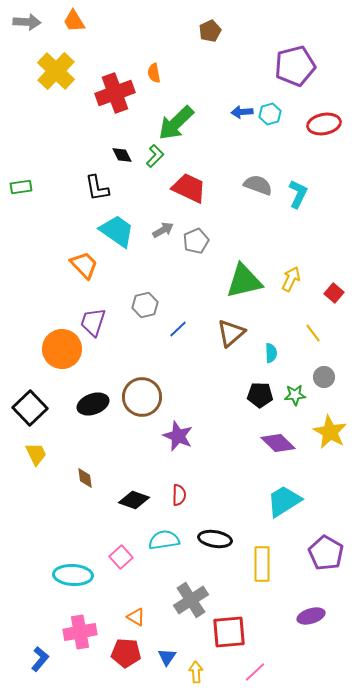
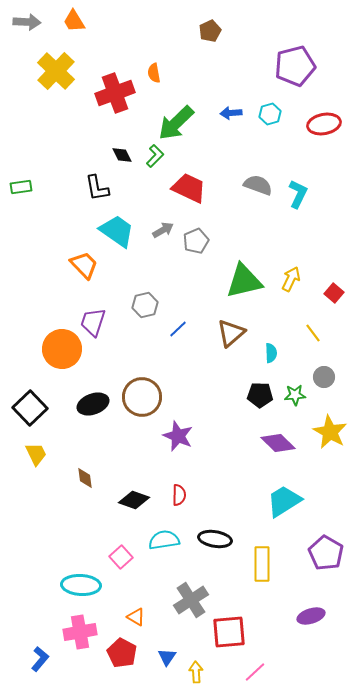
blue arrow at (242, 112): moved 11 px left, 1 px down
cyan ellipse at (73, 575): moved 8 px right, 10 px down
red pentagon at (126, 653): moved 4 px left; rotated 24 degrees clockwise
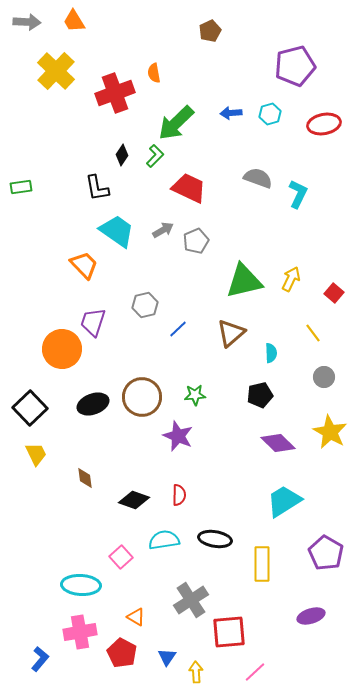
black diamond at (122, 155): rotated 60 degrees clockwise
gray semicircle at (258, 185): moved 7 px up
black pentagon at (260, 395): rotated 15 degrees counterclockwise
green star at (295, 395): moved 100 px left
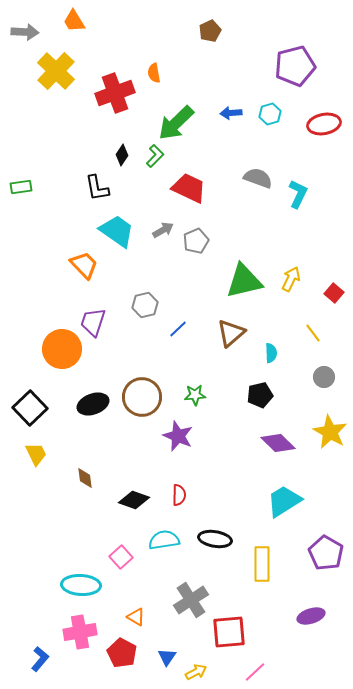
gray arrow at (27, 22): moved 2 px left, 10 px down
yellow arrow at (196, 672): rotated 65 degrees clockwise
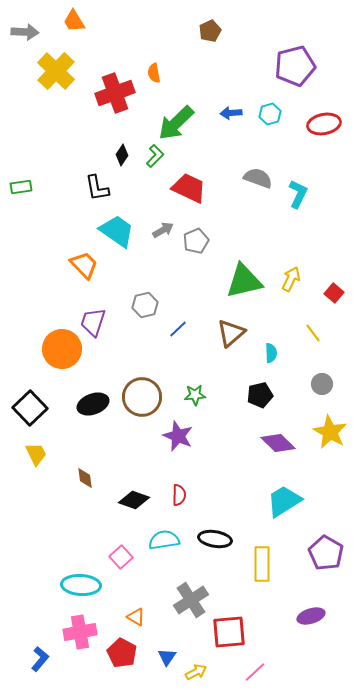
gray circle at (324, 377): moved 2 px left, 7 px down
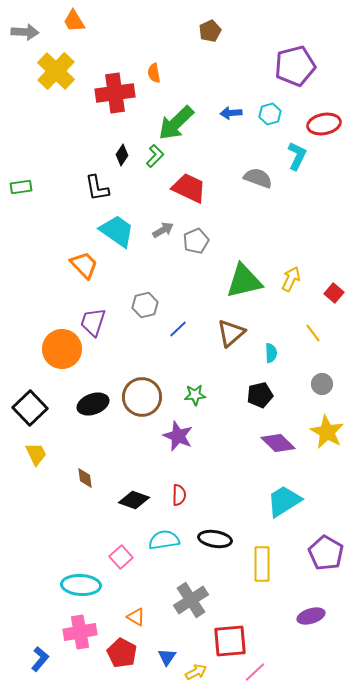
red cross at (115, 93): rotated 12 degrees clockwise
cyan L-shape at (298, 194): moved 1 px left, 38 px up
yellow star at (330, 432): moved 3 px left
red square at (229, 632): moved 1 px right, 9 px down
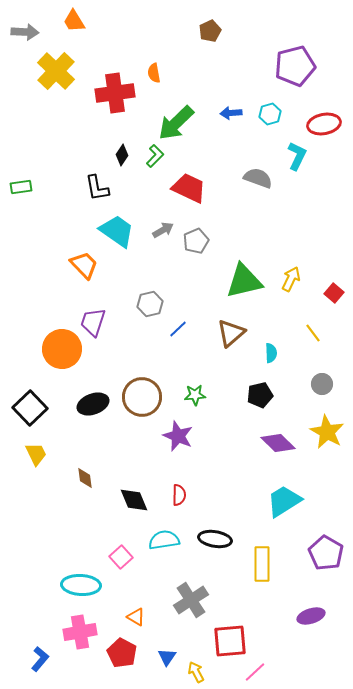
gray hexagon at (145, 305): moved 5 px right, 1 px up
black diamond at (134, 500): rotated 48 degrees clockwise
yellow arrow at (196, 672): rotated 90 degrees counterclockwise
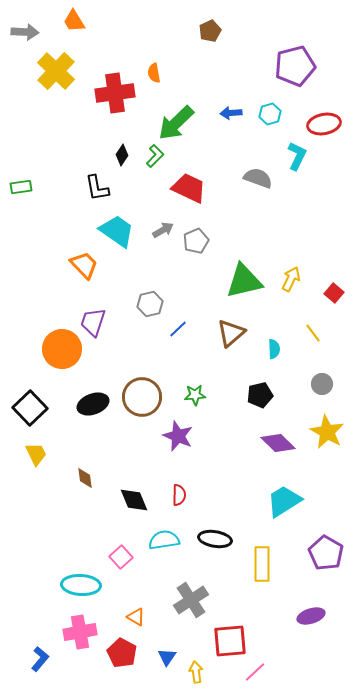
cyan semicircle at (271, 353): moved 3 px right, 4 px up
yellow arrow at (196, 672): rotated 20 degrees clockwise
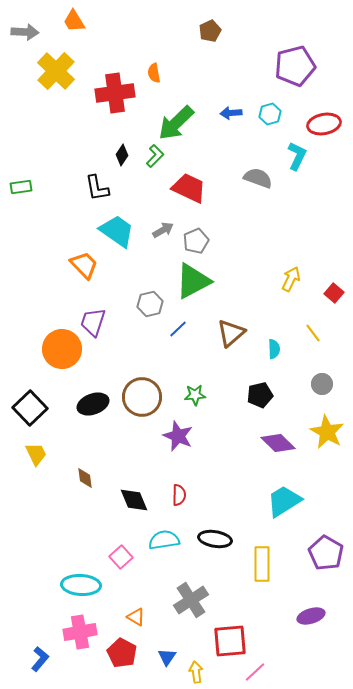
green triangle at (244, 281): moved 51 px left; rotated 15 degrees counterclockwise
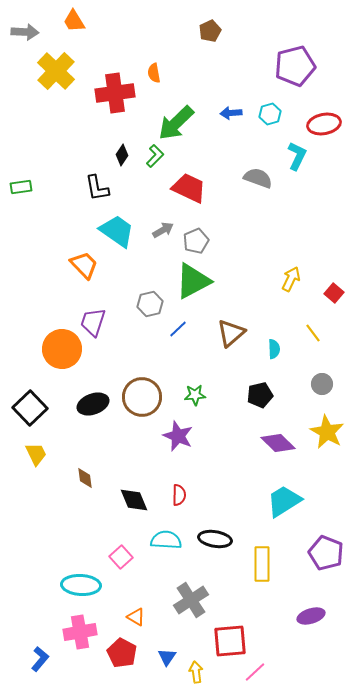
cyan semicircle at (164, 540): moved 2 px right; rotated 12 degrees clockwise
purple pentagon at (326, 553): rotated 8 degrees counterclockwise
